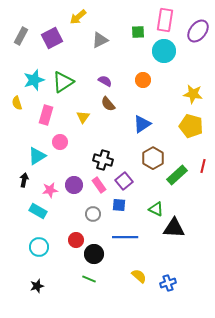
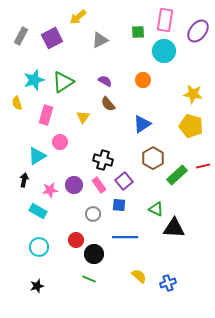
red line at (203, 166): rotated 64 degrees clockwise
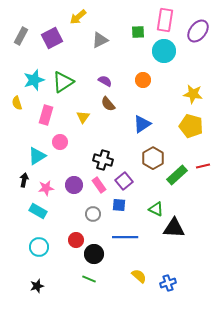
pink star at (50, 190): moved 4 px left, 2 px up
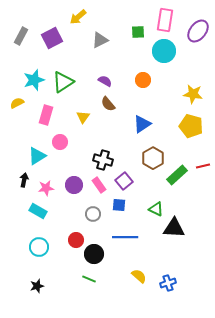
yellow semicircle at (17, 103): rotated 80 degrees clockwise
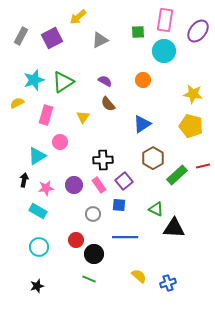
black cross at (103, 160): rotated 18 degrees counterclockwise
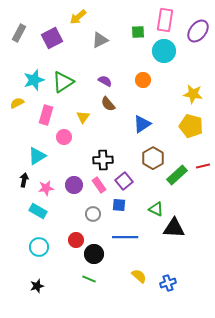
gray rectangle at (21, 36): moved 2 px left, 3 px up
pink circle at (60, 142): moved 4 px right, 5 px up
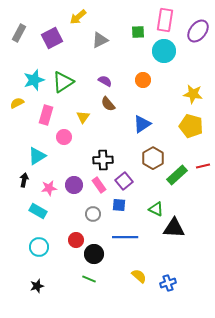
pink star at (46, 188): moved 3 px right
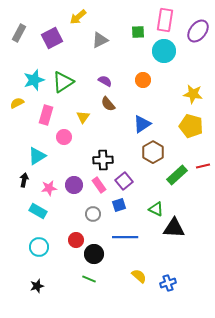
brown hexagon at (153, 158): moved 6 px up
blue square at (119, 205): rotated 24 degrees counterclockwise
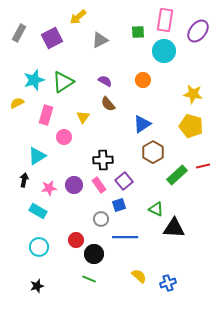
gray circle at (93, 214): moved 8 px right, 5 px down
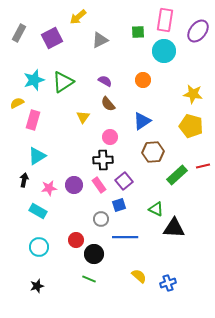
pink rectangle at (46, 115): moved 13 px left, 5 px down
blue triangle at (142, 124): moved 3 px up
pink circle at (64, 137): moved 46 px right
brown hexagon at (153, 152): rotated 25 degrees clockwise
